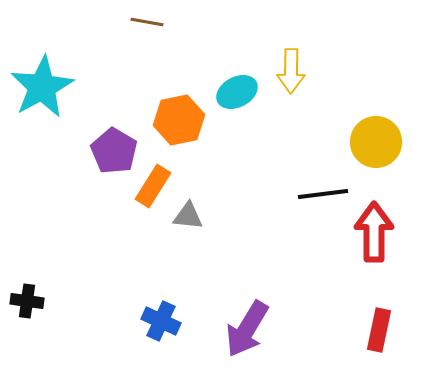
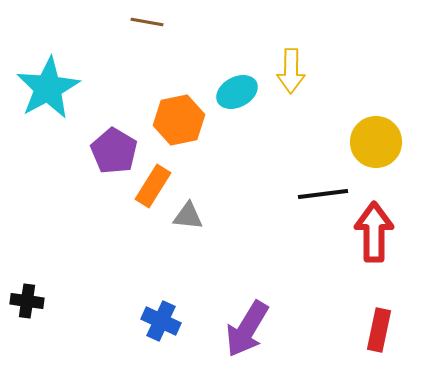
cyan star: moved 6 px right, 1 px down
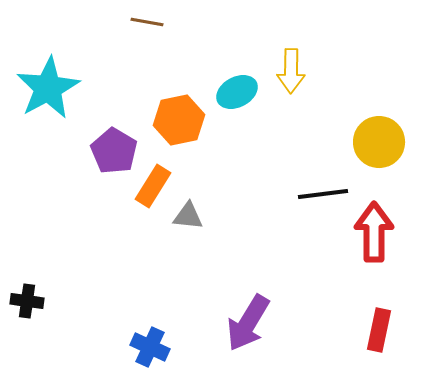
yellow circle: moved 3 px right
blue cross: moved 11 px left, 26 px down
purple arrow: moved 1 px right, 6 px up
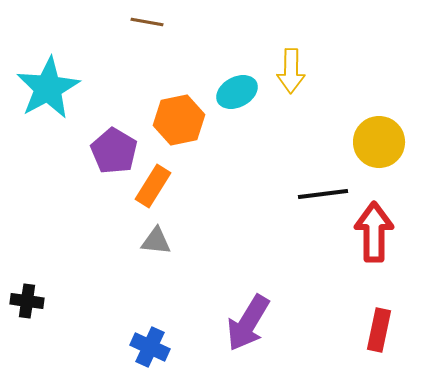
gray triangle: moved 32 px left, 25 px down
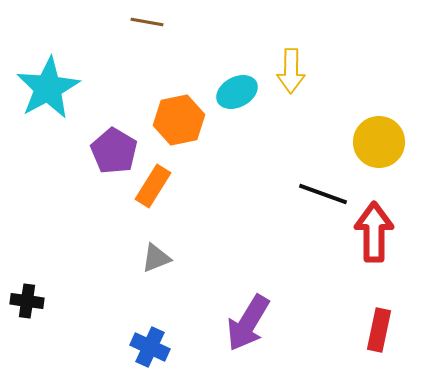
black line: rotated 27 degrees clockwise
gray triangle: moved 17 px down; rotated 28 degrees counterclockwise
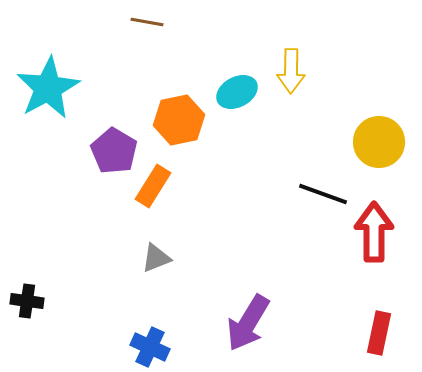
red rectangle: moved 3 px down
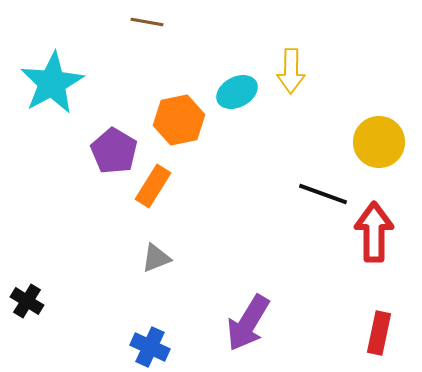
cyan star: moved 4 px right, 5 px up
black cross: rotated 24 degrees clockwise
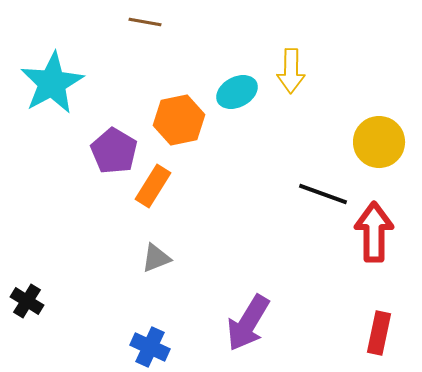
brown line: moved 2 px left
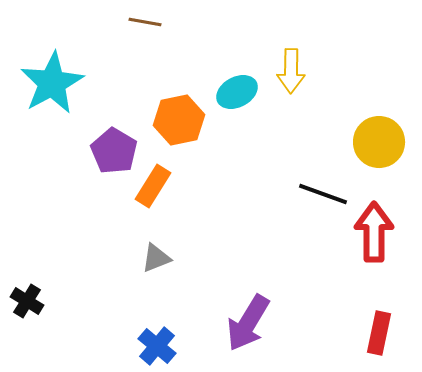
blue cross: moved 7 px right, 1 px up; rotated 15 degrees clockwise
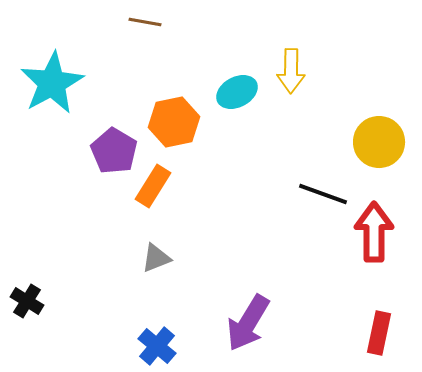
orange hexagon: moved 5 px left, 2 px down
